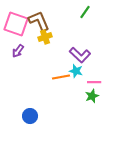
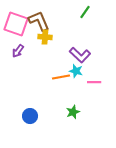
yellow cross: rotated 24 degrees clockwise
green star: moved 19 px left, 16 px down
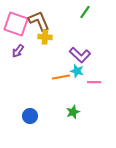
cyan star: moved 1 px right
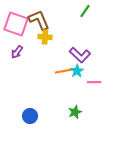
green line: moved 1 px up
brown L-shape: moved 1 px up
purple arrow: moved 1 px left, 1 px down
cyan star: rotated 24 degrees clockwise
orange line: moved 3 px right, 6 px up
green star: moved 2 px right
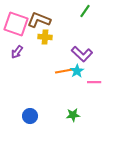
brown L-shape: rotated 45 degrees counterclockwise
purple L-shape: moved 2 px right, 1 px up
green star: moved 2 px left, 3 px down; rotated 16 degrees clockwise
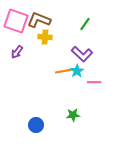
green line: moved 13 px down
pink square: moved 3 px up
blue circle: moved 6 px right, 9 px down
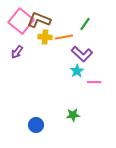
pink square: moved 5 px right; rotated 20 degrees clockwise
orange line: moved 34 px up
